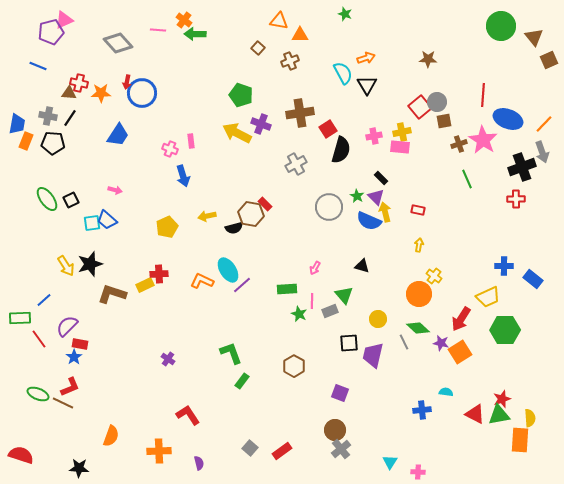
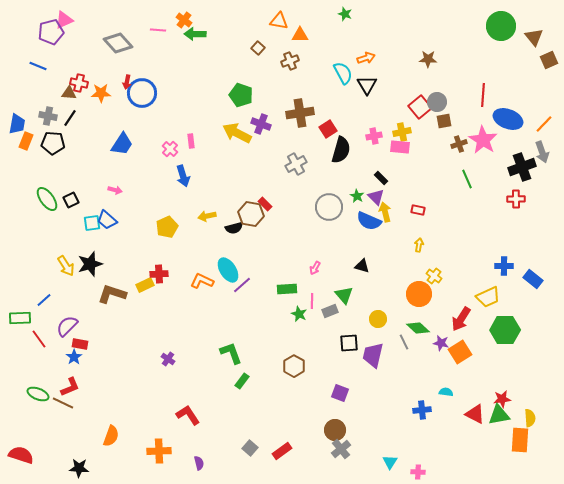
blue trapezoid at (118, 135): moved 4 px right, 9 px down
pink cross at (170, 149): rotated 21 degrees clockwise
red star at (502, 399): rotated 12 degrees clockwise
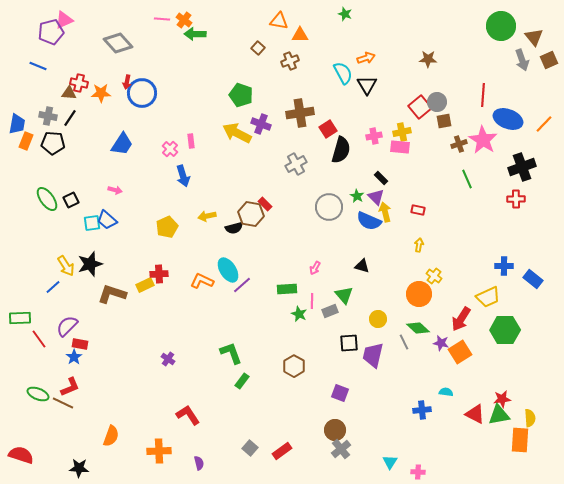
pink line at (158, 30): moved 4 px right, 11 px up
gray arrow at (542, 152): moved 20 px left, 92 px up
blue line at (44, 300): moved 9 px right, 13 px up
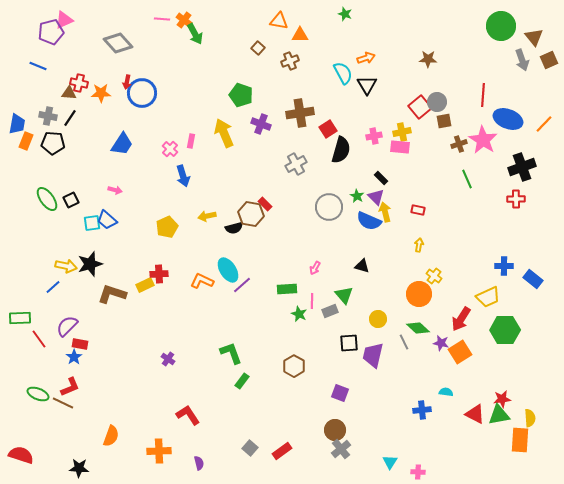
green arrow at (195, 34): rotated 120 degrees counterclockwise
yellow arrow at (237, 133): moved 13 px left; rotated 40 degrees clockwise
pink rectangle at (191, 141): rotated 16 degrees clockwise
yellow arrow at (66, 266): rotated 45 degrees counterclockwise
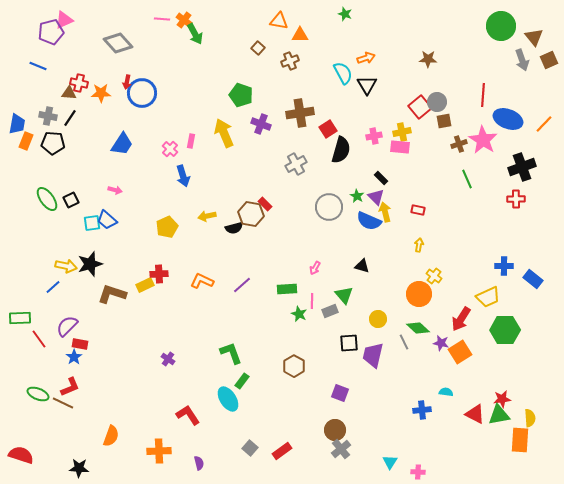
cyan ellipse at (228, 270): moved 129 px down
